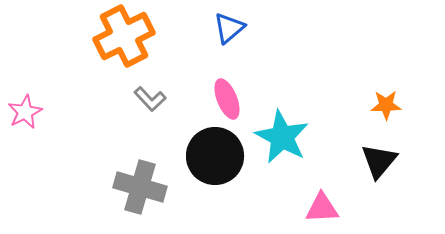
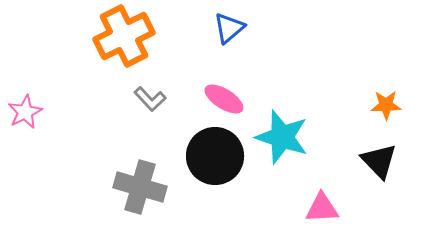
pink ellipse: moved 3 px left; rotated 36 degrees counterclockwise
cyan star: rotated 10 degrees counterclockwise
black triangle: rotated 24 degrees counterclockwise
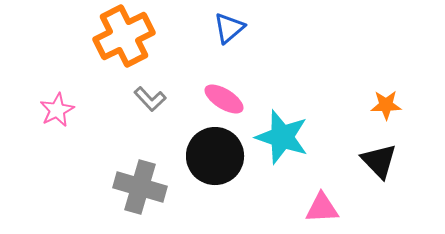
pink star: moved 32 px right, 2 px up
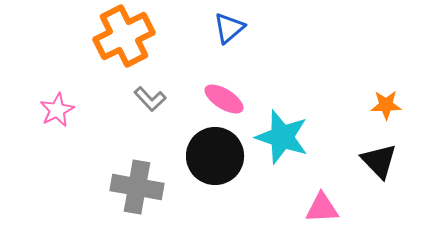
gray cross: moved 3 px left; rotated 6 degrees counterclockwise
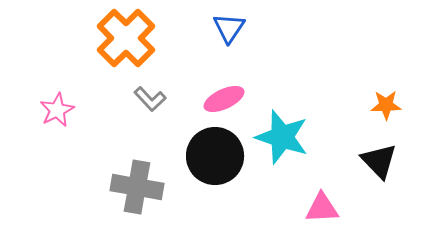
blue triangle: rotated 16 degrees counterclockwise
orange cross: moved 2 px right, 2 px down; rotated 18 degrees counterclockwise
pink ellipse: rotated 57 degrees counterclockwise
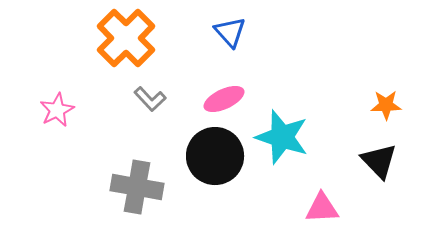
blue triangle: moved 1 px right, 4 px down; rotated 16 degrees counterclockwise
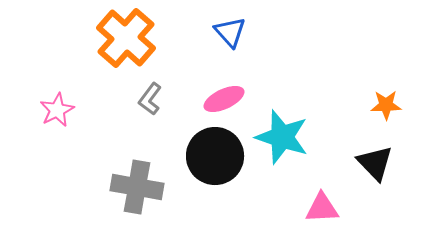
orange cross: rotated 4 degrees counterclockwise
gray L-shape: rotated 80 degrees clockwise
black triangle: moved 4 px left, 2 px down
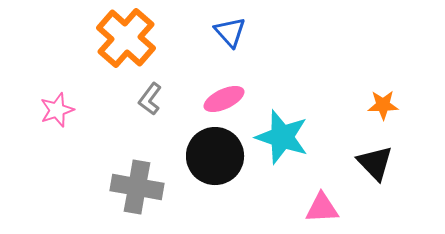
orange star: moved 3 px left
pink star: rotated 8 degrees clockwise
